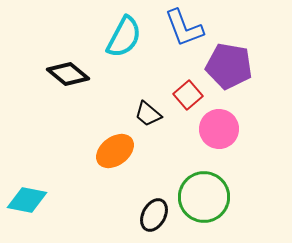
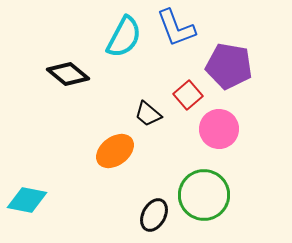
blue L-shape: moved 8 px left
green circle: moved 2 px up
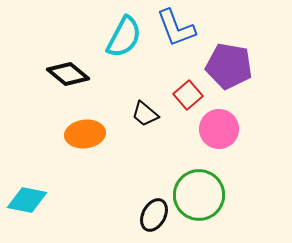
black trapezoid: moved 3 px left
orange ellipse: moved 30 px left, 17 px up; rotated 30 degrees clockwise
green circle: moved 5 px left
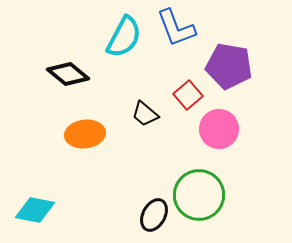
cyan diamond: moved 8 px right, 10 px down
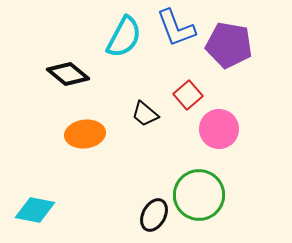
purple pentagon: moved 21 px up
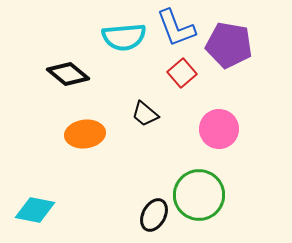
cyan semicircle: rotated 57 degrees clockwise
red square: moved 6 px left, 22 px up
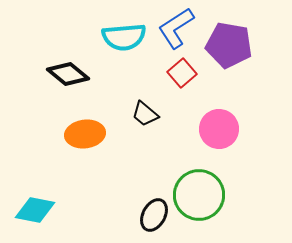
blue L-shape: rotated 78 degrees clockwise
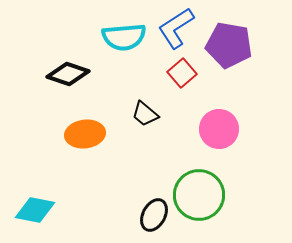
black diamond: rotated 21 degrees counterclockwise
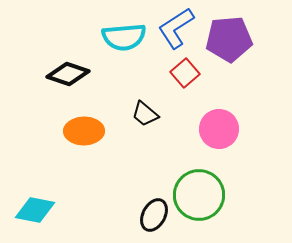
purple pentagon: moved 6 px up; rotated 15 degrees counterclockwise
red square: moved 3 px right
orange ellipse: moved 1 px left, 3 px up; rotated 6 degrees clockwise
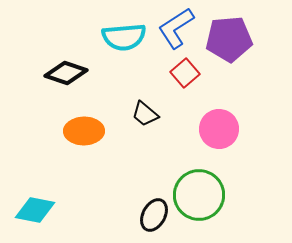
black diamond: moved 2 px left, 1 px up
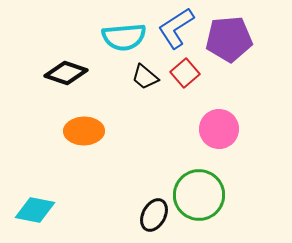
black trapezoid: moved 37 px up
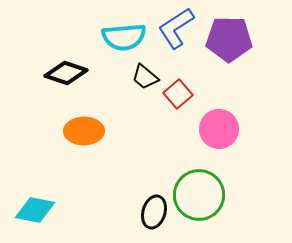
purple pentagon: rotated 6 degrees clockwise
red square: moved 7 px left, 21 px down
black ellipse: moved 3 px up; rotated 12 degrees counterclockwise
